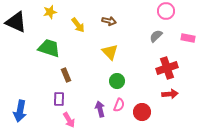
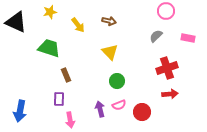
pink semicircle: rotated 48 degrees clockwise
pink arrow: moved 1 px right; rotated 21 degrees clockwise
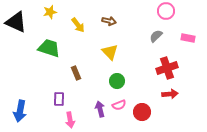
brown rectangle: moved 10 px right, 2 px up
